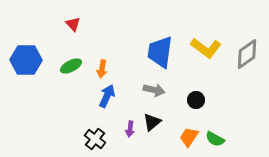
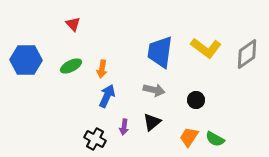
purple arrow: moved 6 px left, 2 px up
black cross: rotated 10 degrees counterclockwise
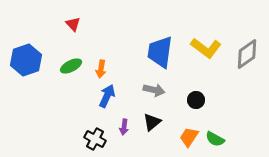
blue hexagon: rotated 20 degrees counterclockwise
orange arrow: moved 1 px left
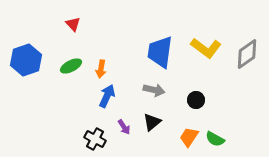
purple arrow: rotated 42 degrees counterclockwise
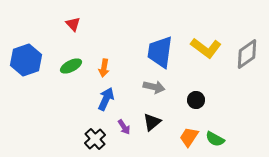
orange arrow: moved 3 px right, 1 px up
gray arrow: moved 3 px up
blue arrow: moved 1 px left, 3 px down
black cross: rotated 20 degrees clockwise
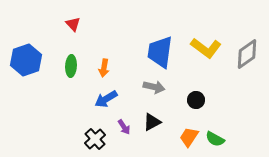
green ellipse: rotated 60 degrees counterclockwise
blue arrow: rotated 145 degrees counterclockwise
black triangle: rotated 12 degrees clockwise
